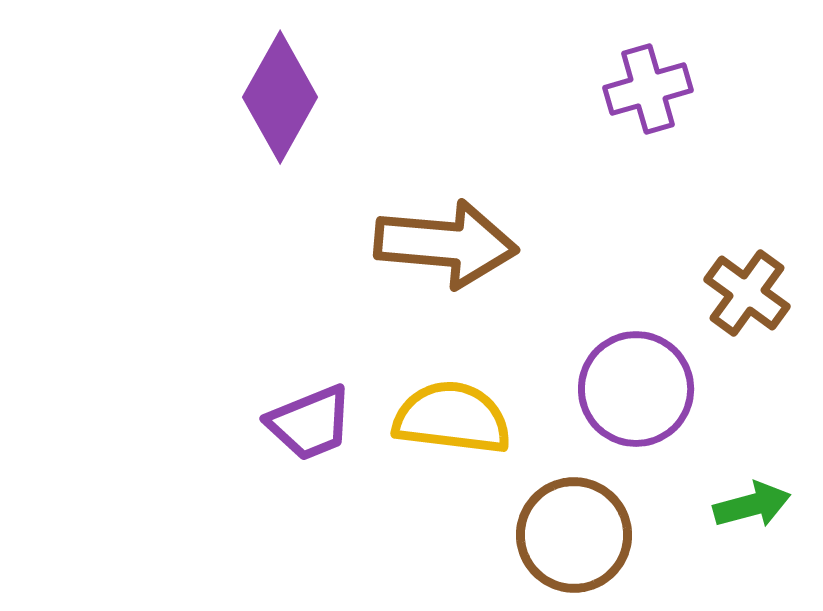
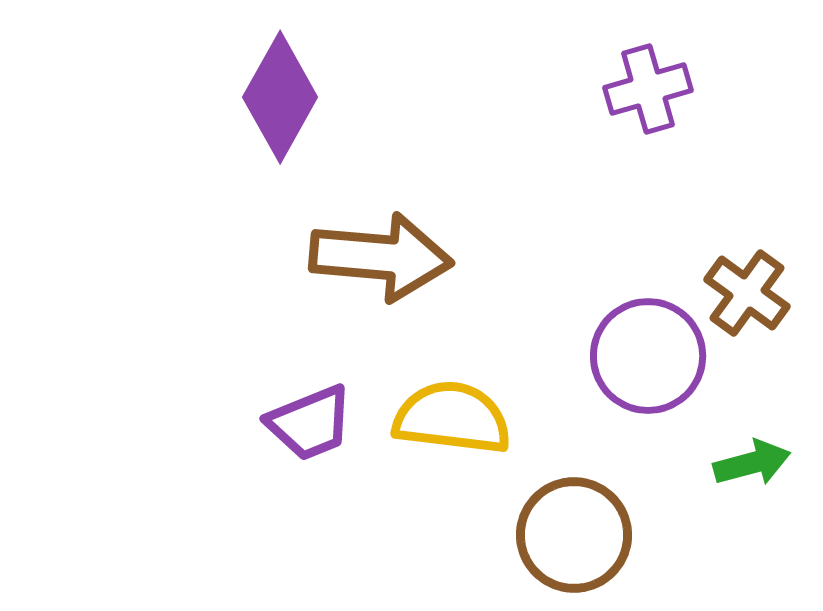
brown arrow: moved 65 px left, 13 px down
purple circle: moved 12 px right, 33 px up
green arrow: moved 42 px up
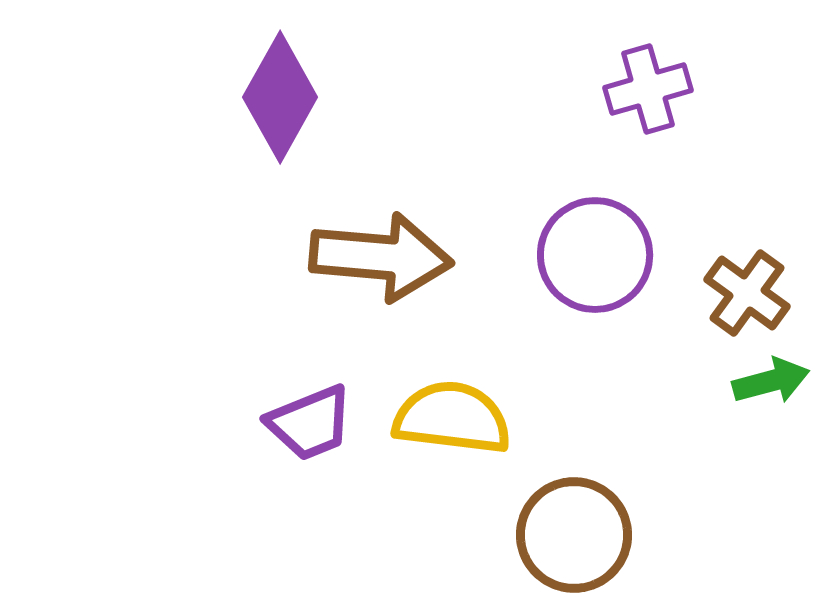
purple circle: moved 53 px left, 101 px up
green arrow: moved 19 px right, 82 px up
